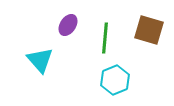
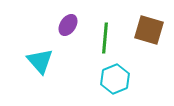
cyan triangle: moved 1 px down
cyan hexagon: moved 1 px up
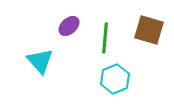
purple ellipse: moved 1 px right, 1 px down; rotated 15 degrees clockwise
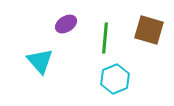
purple ellipse: moved 3 px left, 2 px up; rotated 10 degrees clockwise
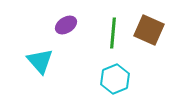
purple ellipse: moved 1 px down
brown square: rotated 8 degrees clockwise
green line: moved 8 px right, 5 px up
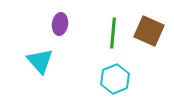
purple ellipse: moved 6 px left, 1 px up; rotated 50 degrees counterclockwise
brown square: moved 1 px down
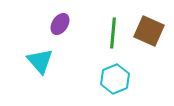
purple ellipse: rotated 25 degrees clockwise
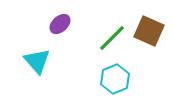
purple ellipse: rotated 15 degrees clockwise
green line: moved 1 px left, 5 px down; rotated 40 degrees clockwise
cyan triangle: moved 3 px left
